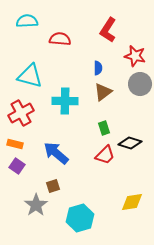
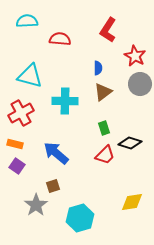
red star: rotated 15 degrees clockwise
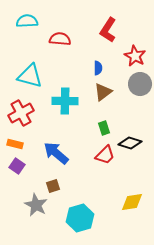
gray star: rotated 10 degrees counterclockwise
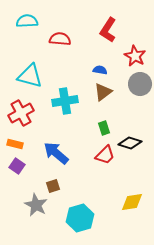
blue semicircle: moved 2 px right, 2 px down; rotated 80 degrees counterclockwise
cyan cross: rotated 10 degrees counterclockwise
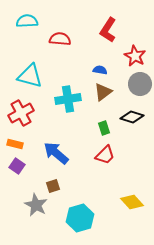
cyan cross: moved 3 px right, 2 px up
black diamond: moved 2 px right, 26 px up
yellow diamond: rotated 55 degrees clockwise
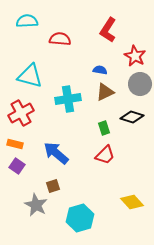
brown triangle: moved 2 px right; rotated 12 degrees clockwise
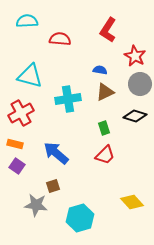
black diamond: moved 3 px right, 1 px up
gray star: rotated 20 degrees counterclockwise
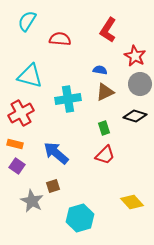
cyan semicircle: rotated 55 degrees counterclockwise
gray star: moved 4 px left, 4 px up; rotated 20 degrees clockwise
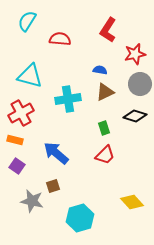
red star: moved 2 px up; rotated 30 degrees clockwise
orange rectangle: moved 4 px up
gray star: rotated 15 degrees counterclockwise
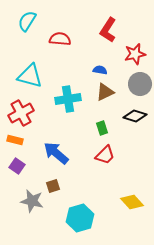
green rectangle: moved 2 px left
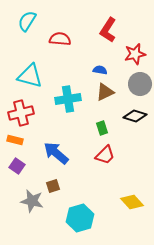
red cross: rotated 15 degrees clockwise
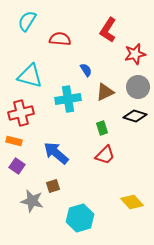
blue semicircle: moved 14 px left; rotated 48 degrees clockwise
gray circle: moved 2 px left, 3 px down
orange rectangle: moved 1 px left, 1 px down
